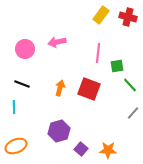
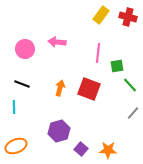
pink arrow: rotated 18 degrees clockwise
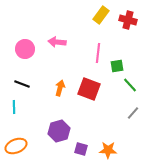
red cross: moved 3 px down
purple square: rotated 24 degrees counterclockwise
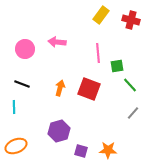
red cross: moved 3 px right
pink line: rotated 12 degrees counterclockwise
purple square: moved 2 px down
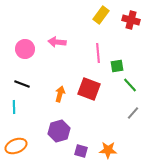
orange arrow: moved 6 px down
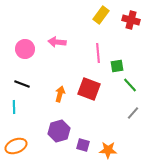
purple square: moved 2 px right, 6 px up
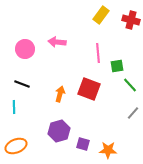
purple square: moved 1 px up
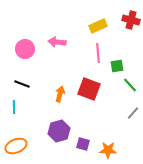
yellow rectangle: moved 3 px left, 11 px down; rotated 30 degrees clockwise
